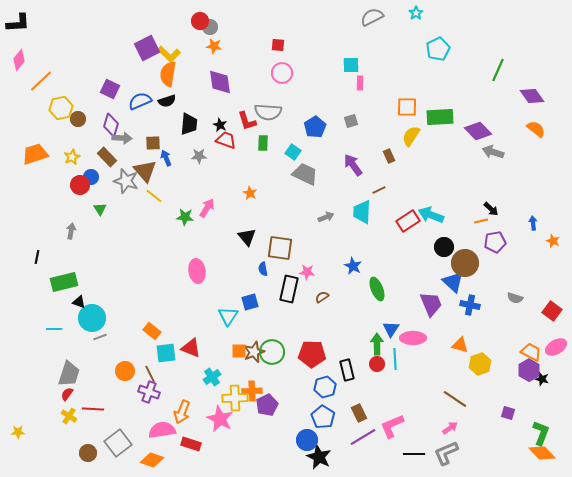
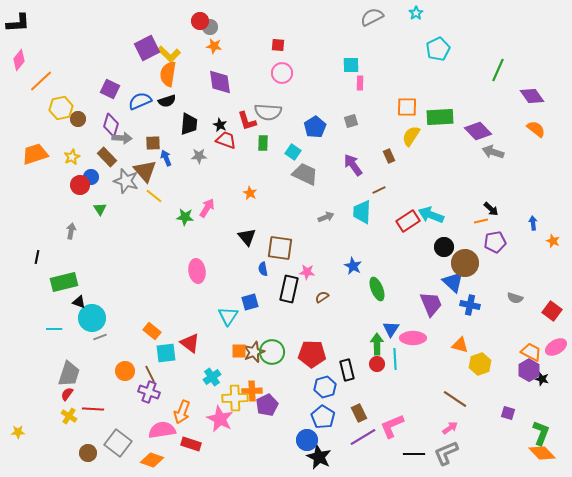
red triangle at (191, 348): moved 1 px left, 5 px up; rotated 15 degrees clockwise
gray square at (118, 443): rotated 16 degrees counterclockwise
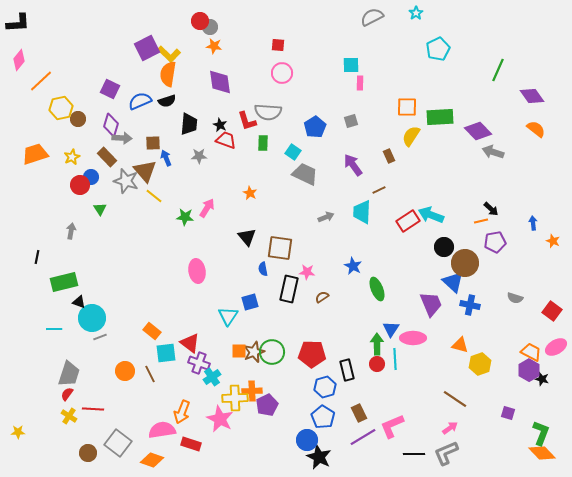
purple cross at (149, 392): moved 50 px right, 29 px up
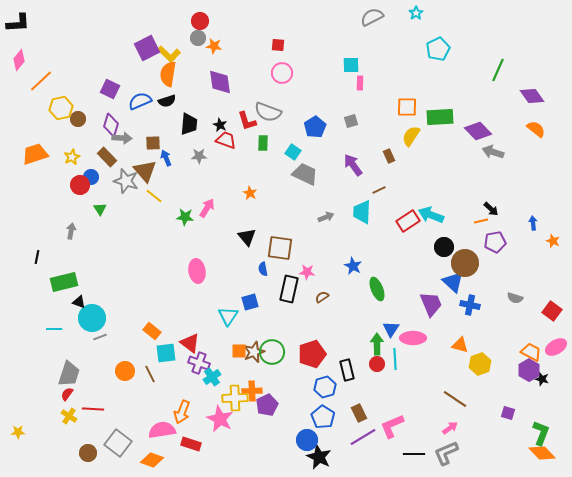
gray circle at (210, 27): moved 12 px left, 11 px down
gray semicircle at (268, 112): rotated 16 degrees clockwise
red pentagon at (312, 354): rotated 20 degrees counterclockwise
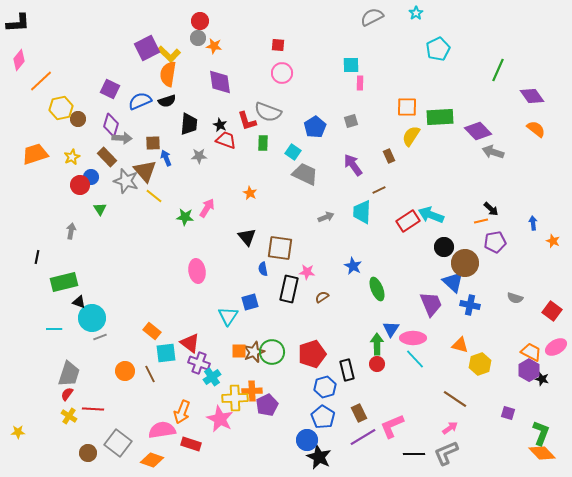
cyan line at (395, 359): moved 20 px right; rotated 40 degrees counterclockwise
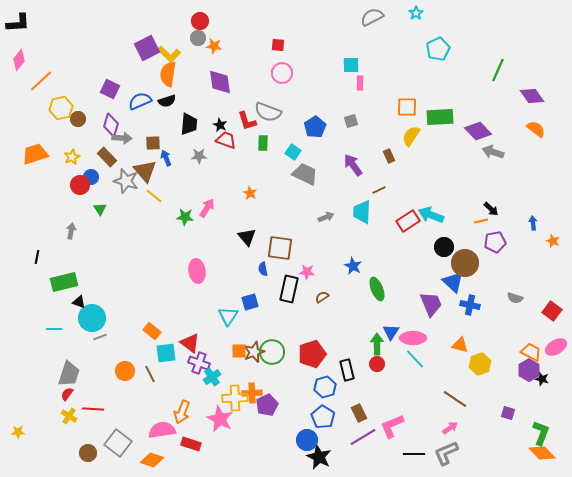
blue triangle at (391, 329): moved 3 px down
orange cross at (252, 391): moved 2 px down
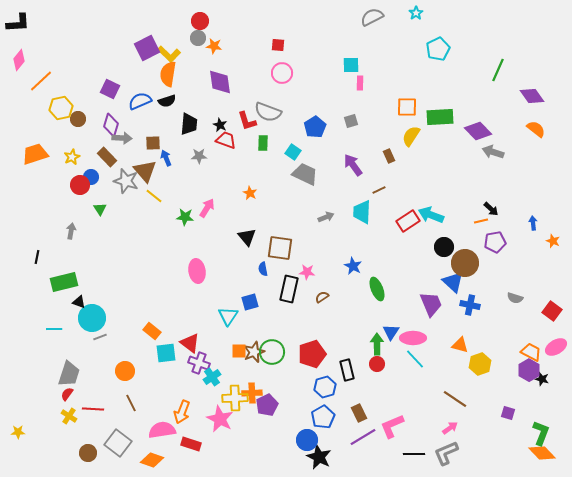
brown line at (150, 374): moved 19 px left, 29 px down
blue pentagon at (323, 417): rotated 10 degrees clockwise
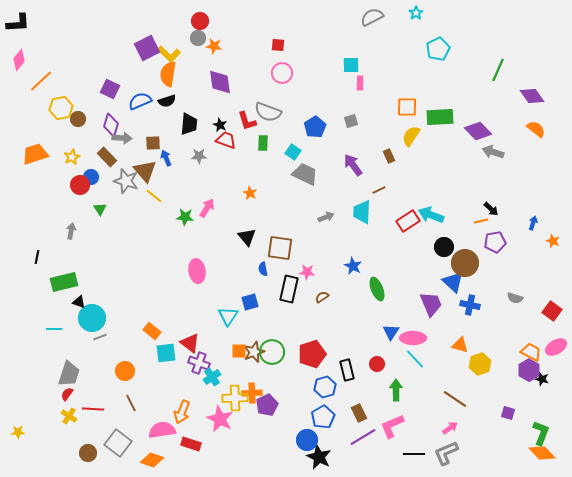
blue arrow at (533, 223): rotated 24 degrees clockwise
green arrow at (377, 344): moved 19 px right, 46 px down
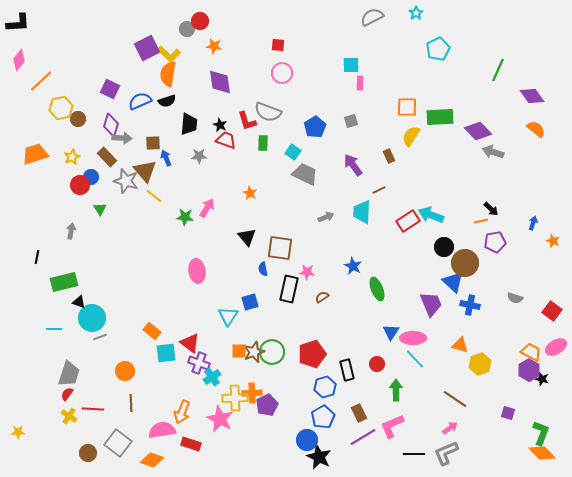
gray circle at (198, 38): moved 11 px left, 9 px up
brown line at (131, 403): rotated 24 degrees clockwise
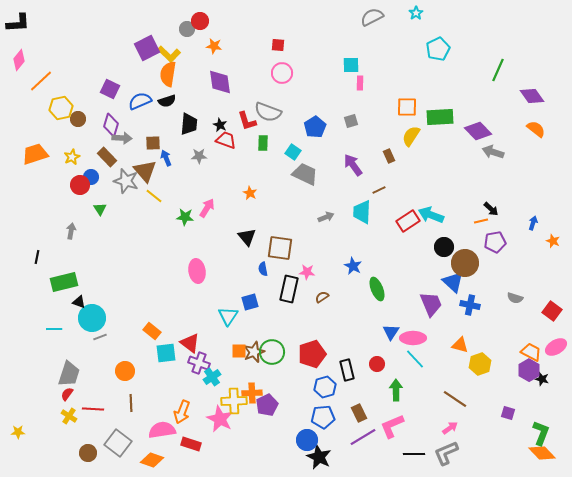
yellow cross at (235, 398): moved 1 px left, 3 px down
blue pentagon at (323, 417): rotated 25 degrees clockwise
